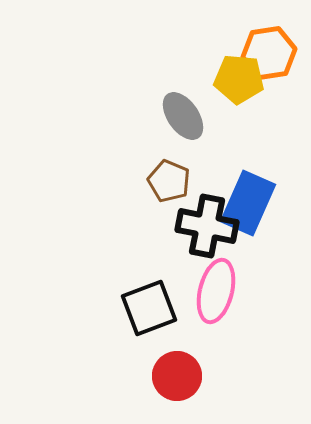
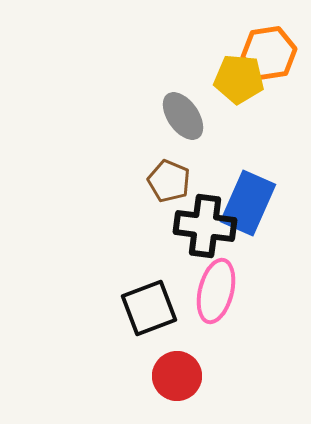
black cross: moved 2 px left; rotated 4 degrees counterclockwise
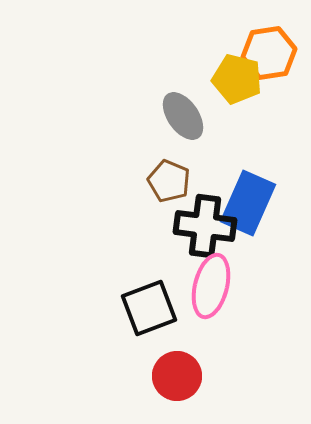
yellow pentagon: moved 2 px left; rotated 9 degrees clockwise
pink ellipse: moved 5 px left, 5 px up
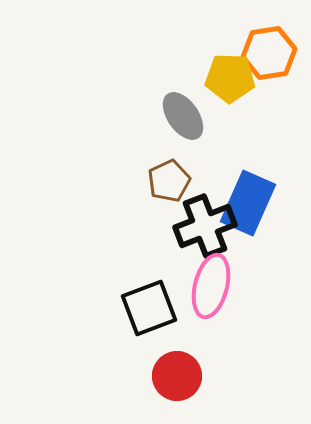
yellow pentagon: moved 7 px left, 1 px up; rotated 12 degrees counterclockwise
brown pentagon: rotated 24 degrees clockwise
black cross: rotated 28 degrees counterclockwise
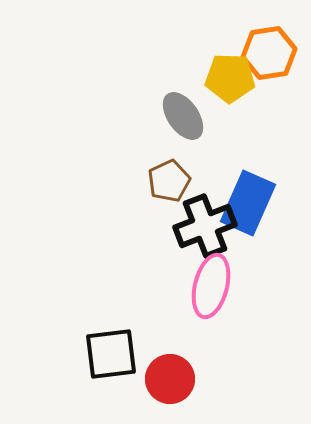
black square: moved 38 px left, 46 px down; rotated 14 degrees clockwise
red circle: moved 7 px left, 3 px down
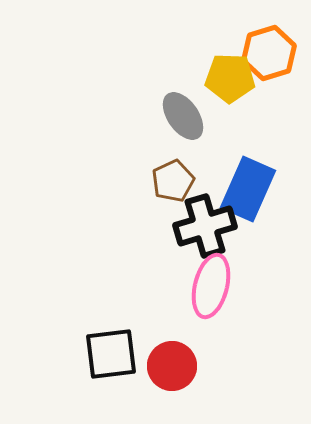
orange hexagon: rotated 8 degrees counterclockwise
brown pentagon: moved 4 px right
blue rectangle: moved 14 px up
black cross: rotated 4 degrees clockwise
red circle: moved 2 px right, 13 px up
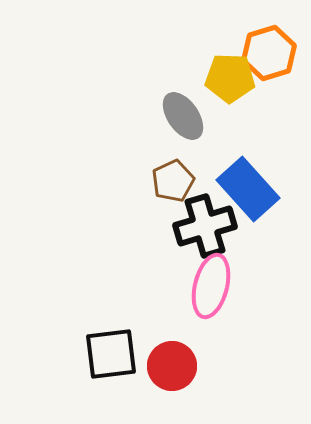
blue rectangle: rotated 66 degrees counterclockwise
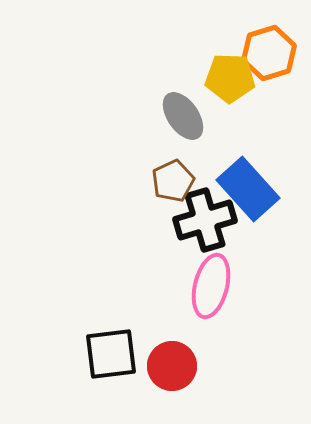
black cross: moved 6 px up
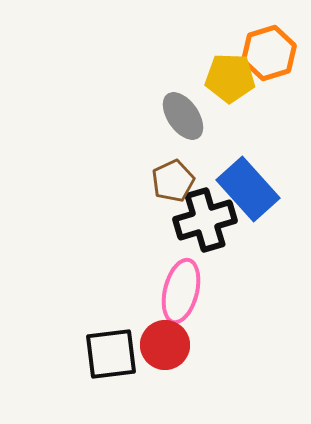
pink ellipse: moved 30 px left, 5 px down
red circle: moved 7 px left, 21 px up
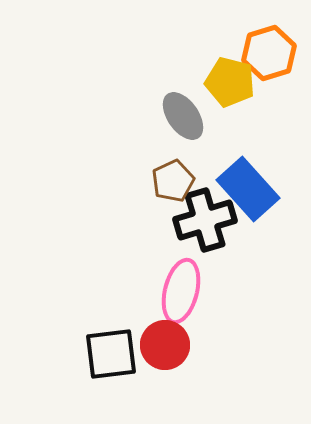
yellow pentagon: moved 4 px down; rotated 12 degrees clockwise
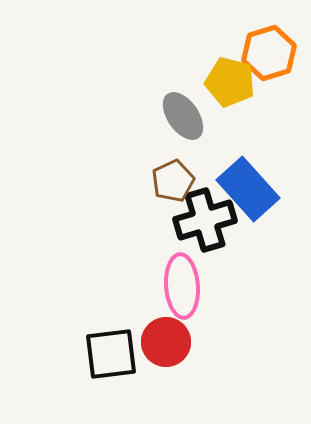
pink ellipse: moved 1 px right, 5 px up; rotated 18 degrees counterclockwise
red circle: moved 1 px right, 3 px up
